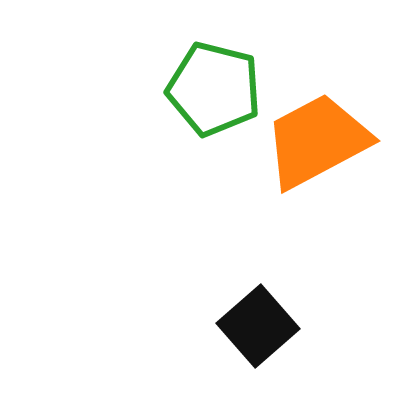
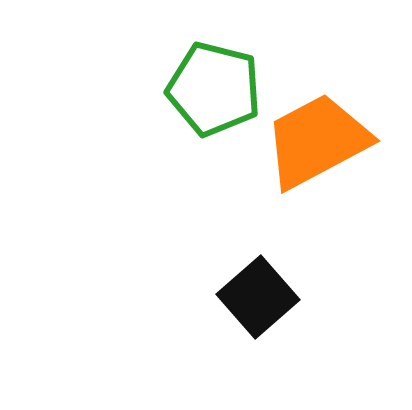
black square: moved 29 px up
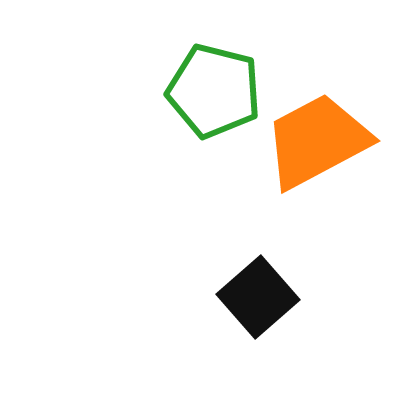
green pentagon: moved 2 px down
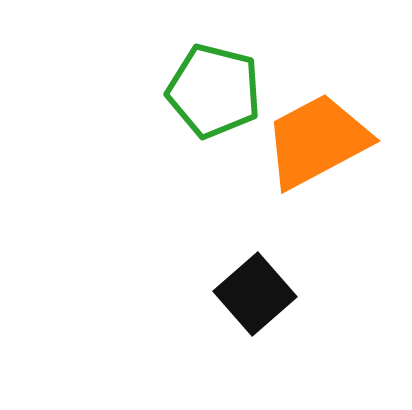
black square: moved 3 px left, 3 px up
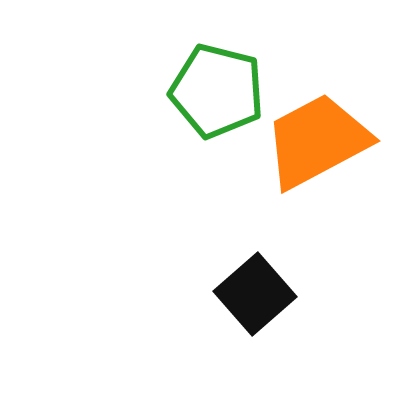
green pentagon: moved 3 px right
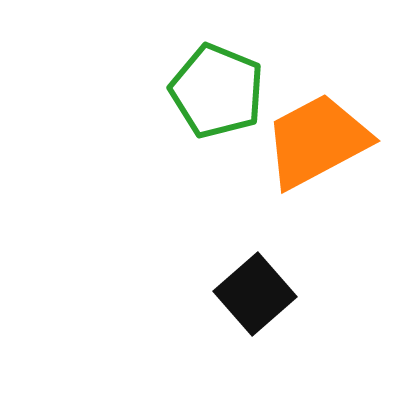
green pentagon: rotated 8 degrees clockwise
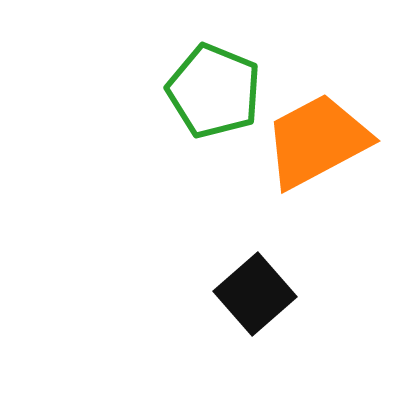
green pentagon: moved 3 px left
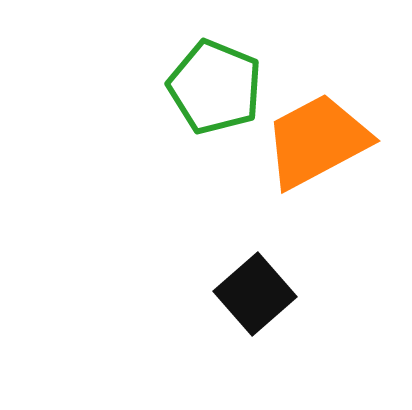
green pentagon: moved 1 px right, 4 px up
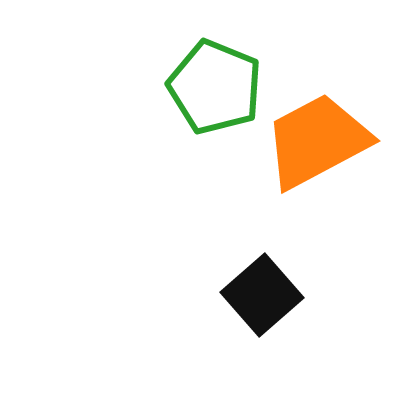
black square: moved 7 px right, 1 px down
